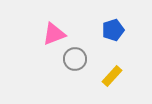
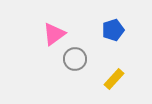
pink triangle: rotated 15 degrees counterclockwise
yellow rectangle: moved 2 px right, 3 px down
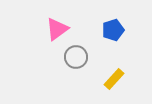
pink triangle: moved 3 px right, 5 px up
gray circle: moved 1 px right, 2 px up
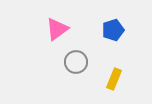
gray circle: moved 5 px down
yellow rectangle: rotated 20 degrees counterclockwise
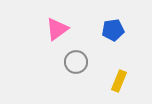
blue pentagon: rotated 10 degrees clockwise
yellow rectangle: moved 5 px right, 2 px down
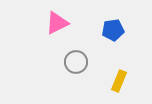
pink triangle: moved 6 px up; rotated 10 degrees clockwise
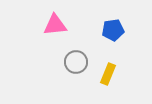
pink triangle: moved 2 px left, 2 px down; rotated 20 degrees clockwise
yellow rectangle: moved 11 px left, 7 px up
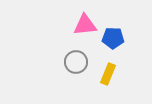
pink triangle: moved 30 px right
blue pentagon: moved 8 px down; rotated 10 degrees clockwise
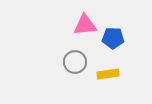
gray circle: moved 1 px left
yellow rectangle: rotated 60 degrees clockwise
